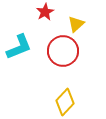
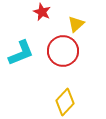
red star: moved 3 px left; rotated 18 degrees counterclockwise
cyan L-shape: moved 2 px right, 6 px down
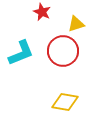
yellow triangle: rotated 24 degrees clockwise
yellow diamond: rotated 56 degrees clockwise
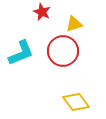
yellow triangle: moved 2 px left
yellow diamond: moved 11 px right; rotated 44 degrees clockwise
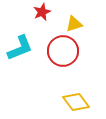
red star: rotated 24 degrees clockwise
cyan L-shape: moved 1 px left, 5 px up
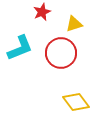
red circle: moved 2 px left, 2 px down
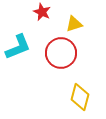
red star: rotated 24 degrees counterclockwise
cyan L-shape: moved 2 px left, 1 px up
yellow diamond: moved 4 px right, 5 px up; rotated 52 degrees clockwise
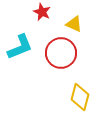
yellow triangle: rotated 42 degrees clockwise
cyan L-shape: moved 2 px right
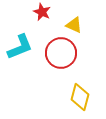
yellow triangle: moved 1 px down
